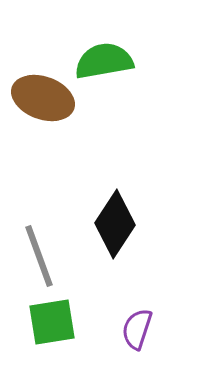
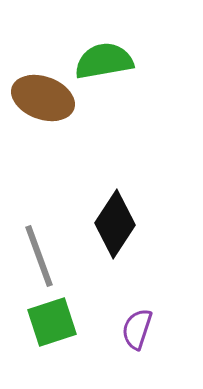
green square: rotated 9 degrees counterclockwise
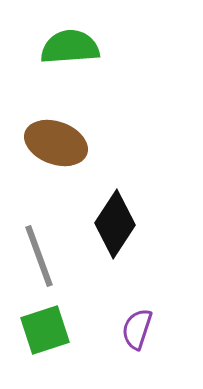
green semicircle: moved 34 px left, 14 px up; rotated 6 degrees clockwise
brown ellipse: moved 13 px right, 45 px down
green square: moved 7 px left, 8 px down
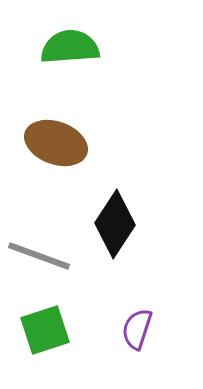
gray line: rotated 50 degrees counterclockwise
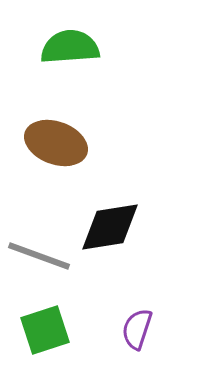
black diamond: moved 5 px left, 3 px down; rotated 48 degrees clockwise
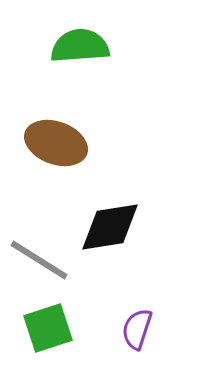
green semicircle: moved 10 px right, 1 px up
gray line: moved 4 px down; rotated 12 degrees clockwise
green square: moved 3 px right, 2 px up
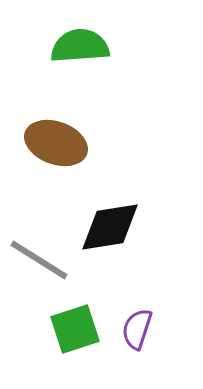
green square: moved 27 px right, 1 px down
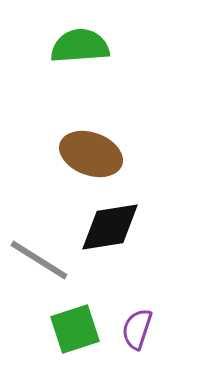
brown ellipse: moved 35 px right, 11 px down
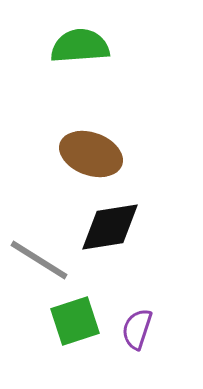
green square: moved 8 px up
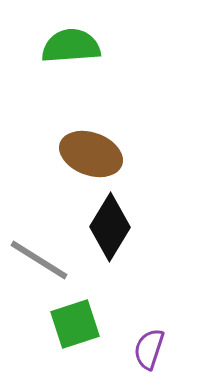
green semicircle: moved 9 px left
black diamond: rotated 50 degrees counterclockwise
green square: moved 3 px down
purple semicircle: moved 12 px right, 20 px down
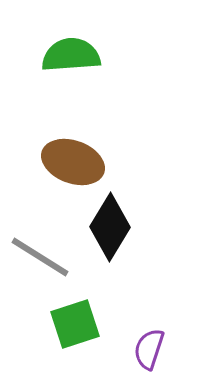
green semicircle: moved 9 px down
brown ellipse: moved 18 px left, 8 px down
gray line: moved 1 px right, 3 px up
